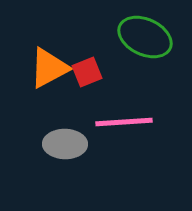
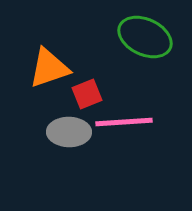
orange triangle: rotated 9 degrees clockwise
red square: moved 22 px down
gray ellipse: moved 4 px right, 12 px up
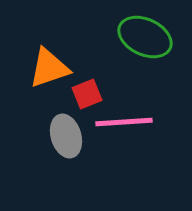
gray ellipse: moved 3 px left, 4 px down; rotated 72 degrees clockwise
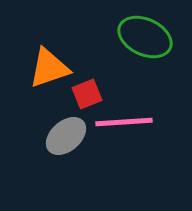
gray ellipse: rotated 66 degrees clockwise
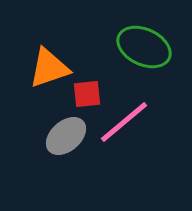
green ellipse: moved 1 px left, 10 px down
red square: rotated 16 degrees clockwise
pink line: rotated 36 degrees counterclockwise
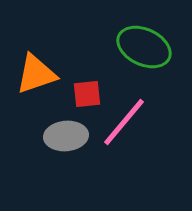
orange triangle: moved 13 px left, 6 px down
pink line: rotated 10 degrees counterclockwise
gray ellipse: rotated 36 degrees clockwise
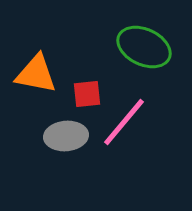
orange triangle: rotated 30 degrees clockwise
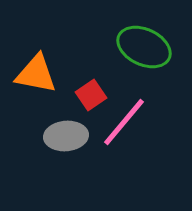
red square: moved 4 px right, 1 px down; rotated 28 degrees counterclockwise
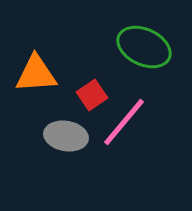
orange triangle: rotated 15 degrees counterclockwise
red square: moved 1 px right
gray ellipse: rotated 15 degrees clockwise
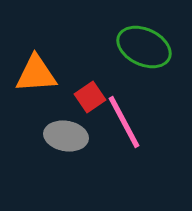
red square: moved 2 px left, 2 px down
pink line: rotated 68 degrees counterclockwise
